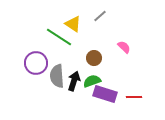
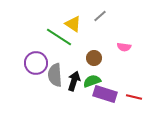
pink semicircle: rotated 144 degrees clockwise
gray semicircle: moved 2 px left, 1 px up
red line: rotated 14 degrees clockwise
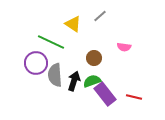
green line: moved 8 px left, 5 px down; rotated 8 degrees counterclockwise
purple rectangle: rotated 35 degrees clockwise
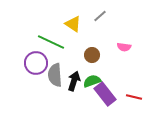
brown circle: moved 2 px left, 3 px up
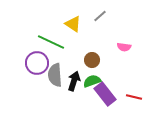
brown circle: moved 5 px down
purple circle: moved 1 px right
